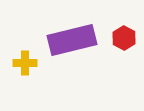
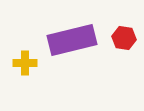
red hexagon: rotated 20 degrees counterclockwise
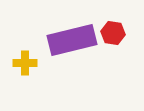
red hexagon: moved 11 px left, 5 px up
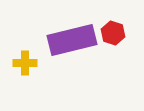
red hexagon: rotated 10 degrees clockwise
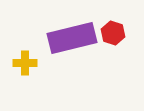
purple rectangle: moved 2 px up
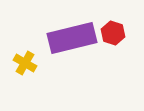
yellow cross: rotated 30 degrees clockwise
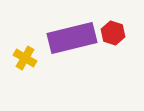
yellow cross: moved 5 px up
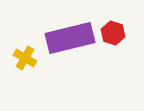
purple rectangle: moved 2 px left
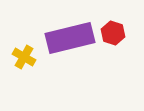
yellow cross: moved 1 px left, 1 px up
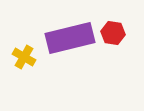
red hexagon: rotated 10 degrees counterclockwise
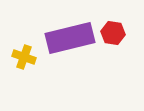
yellow cross: rotated 10 degrees counterclockwise
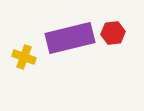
red hexagon: rotated 15 degrees counterclockwise
